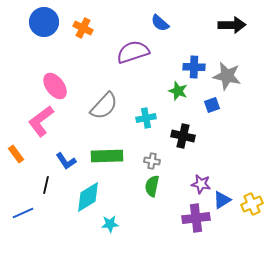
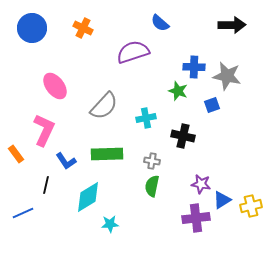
blue circle: moved 12 px left, 6 px down
pink L-shape: moved 3 px right, 9 px down; rotated 152 degrees clockwise
green rectangle: moved 2 px up
yellow cross: moved 1 px left, 2 px down; rotated 10 degrees clockwise
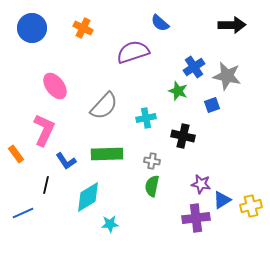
blue cross: rotated 35 degrees counterclockwise
